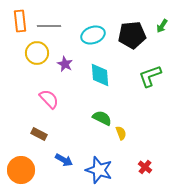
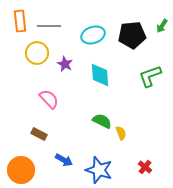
green semicircle: moved 3 px down
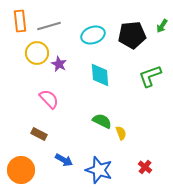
gray line: rotated 15 degrees counterclockwise
purple star: moved 6 px left
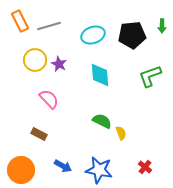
orange rectangle: rotated 20 degrees counterclockwise
green arrow: rotated 32 degrees counterclockwise
yellow circle: moved 2 px left, 7 px down
blue arrow: moved 1 px left, 6 px down
blue star: rotated 8 degrees counterclockwise
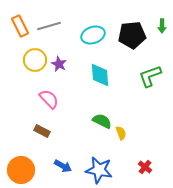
orange rectangle: moved 5 px down
brown rectangle: moved 3 px right, 3 px up
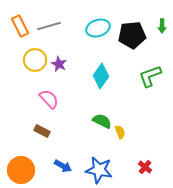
cyan ellipse: moved 5 px right, 7 px up
cyan diamond: moved 1 px right, 1 px down; rotated 40 degrees clockwise
yellow semicircle: moved 1 px left, 1 px up
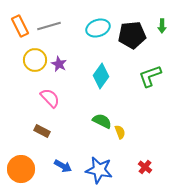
pink semicircle: moved 1 px right, 1 px up
orange circle: moved 1 px up
